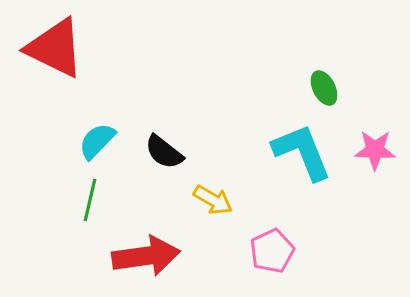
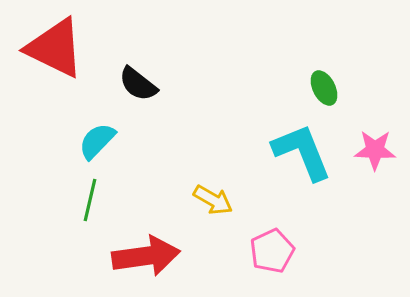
black semicircle: moved 26 px left, 68 px up
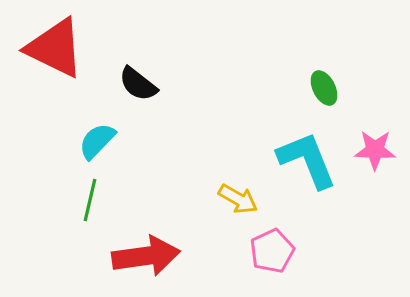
cyan L-shape: moved 5 px right, 8 px down
yellow arrow: moved 25 px right, 1 px up
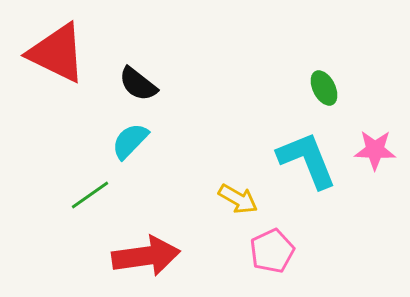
red triangle: moved 2 px right, 5 px down
cyan semicircle: moved 33 px right
green line: moved 5 px up; rotated 42 degrees clockwise
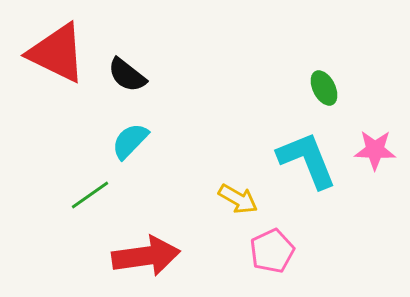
black semicircle: moved 11 px left, 9 px up
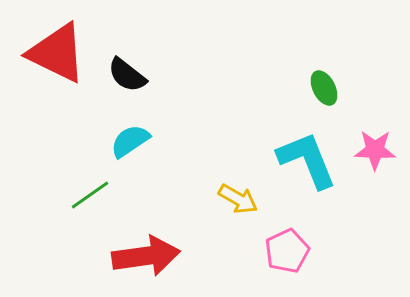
cyan semicircle: rotated 12 degrees clockwise
pink pentagon: moved 15 px right
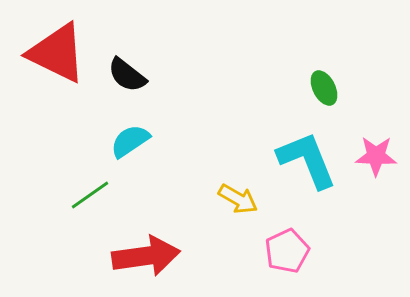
pink star: moved 1 px right, 6 px down
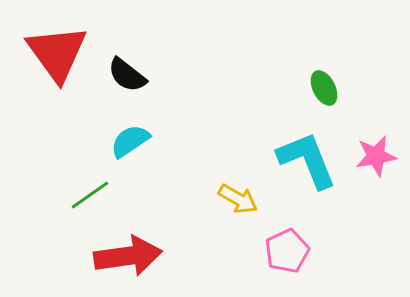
red triangle: rotated 28 degrees clockwise
pink star: rotated 12 degrees counterclockwise
red arrow: moved 18 px left
